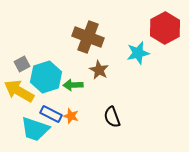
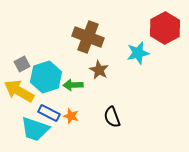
blue rectangle: moved 2 px left, 1 px up
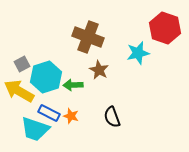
red hexagon: rotated 12 degrees counterclockwise
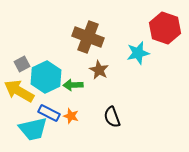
cyan hexagon: rotated 8 degrees counterclockwise
cyan trapezoid: moved 2 px left; rotated 32 degrees counterclockwise
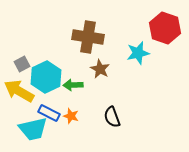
brown cross: rotated 12 degrees counterclockwise
brown star: moved 1 px right, 1 px up
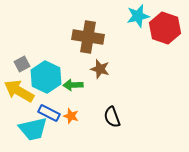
cyan star: moved 37 px up
brown star: rotated 12 degrees counterclockwise
cyan hexagon: rotated 8 degrees counterclockwise
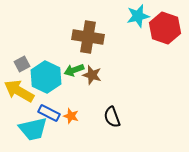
brown star: moved 8 px left, 6 px down
green arrow: moved 1 px right, 15 px up; rotated 18 degrees counterclockwise
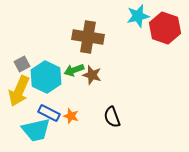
yellow arrow: rotated 96 degrees counterclockwise
cyan trapezoid: moved 3 px right, 1 px down
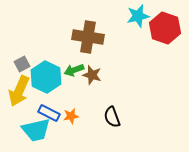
orange star: rotated 28 degrees counterclockwise
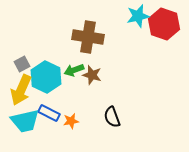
red hexagon: moved 1 px left, 4 px up
yellow arrow: moved 2 px right, 1 px up
orange star: moved 5 px down
cyan trapezoid: moved 11 px left, 9 px up
